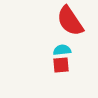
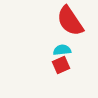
red square: rotated 18 degrees counterclockwise
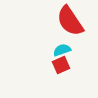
cyan semicircle: rotated 12 degrees counterclockwise
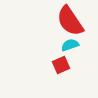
cyan semicircle: moved 8 px right, 5 px up
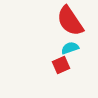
cyan semicircle: moved 3 px down
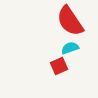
red square: moved 2 px left, 1 px down
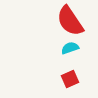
red square: moved 11 px right, 13 px down
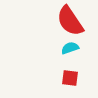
red square: moved 1 px up; rotated 30 degrees clockwise
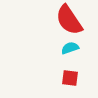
red semicircle: moved 1 px left, 1 px up
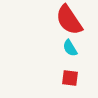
cyan semicircle: rotated 102 degrees counterclockwise
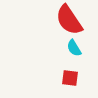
cyan semicircle: moved 4 px right
